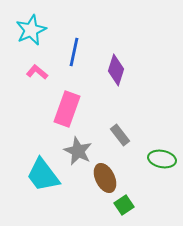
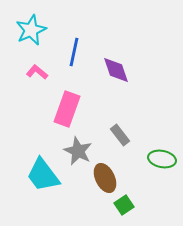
purple diamond: rotated 36 degrees counterclockwise
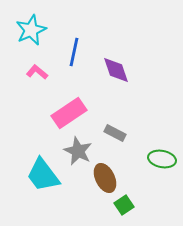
pink rectangle: moved 2 px right, 4 px down; rotated 36 degrees clockwise
gray rectangle: moved 5 px left, 2 px up; rotated 25 degrees counterclockwise
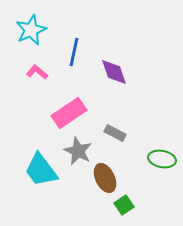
purple diamond: moved 2 px left, 2 px down
cyan trapezoid: moved 2 px left, 5 px up
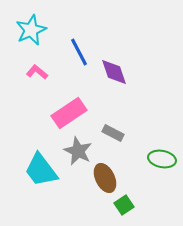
blue line: moved 5 px right; rotated 40 degrees counterclockwise
gray rectangle: moved 2 px left
